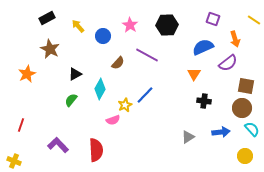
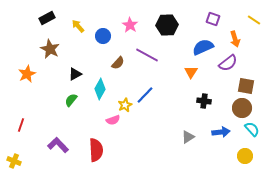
orange triangle: moved 3 px left, 2 px up
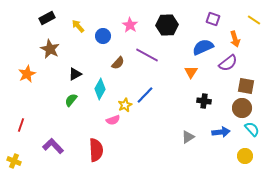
purple L-shape: moved 5 px left, 1 px down
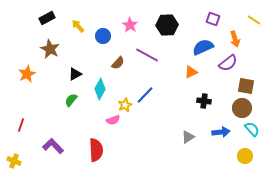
orange triangle: rotated 32 degrees clockwise
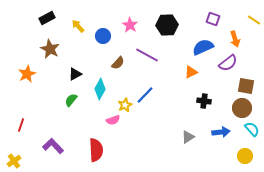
yellow cross: rotated 32 degrees clockwise
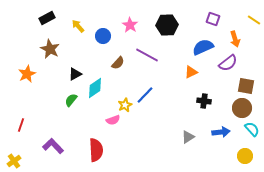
cyan diamond: moved 5 px left, 1 px up; rotated 25 degrees clockwise
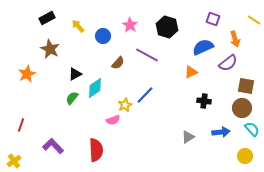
black hexagon: moved 2 px down; rotated 20 degrees clockwise
green semicircle: moved 1 px right, 2 px up
